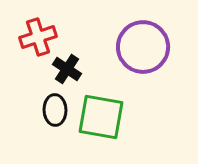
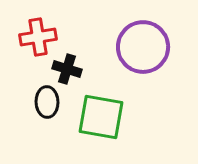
red cross: rotated 9 degrees clockwise
black cross: rotated 16 degrees counterclockwise
black ellipse: moved 8 px left, 8 px up
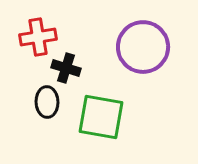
black cross: moved 1 px left, 1 px up
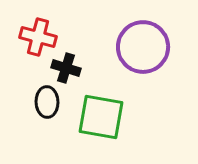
red cross: rotated 24 degrees clockwise
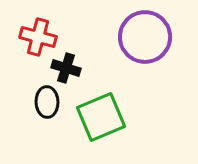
purple circle: moved 2 px right, 10 px up
green square: rotated 33 degrees counterclockwise
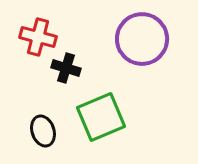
purple circle: moved 3 px left, 2 px down
black ellipse: moved 4 px left, 29 px down; rotated 16 degrees counterclockwise
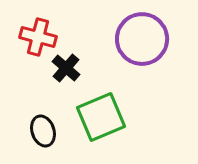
black cross: rotated 24 degrees clockwise
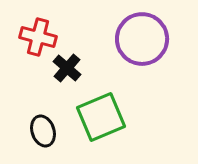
black cross: moved 1 px right
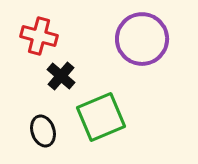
red cross: moved 1 px right, 1 px up
black cross: moved 6 px left, 8 px down
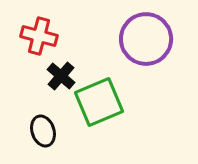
purple circle: moved 4 px right
green square: moved 2 px left, 15 px up
